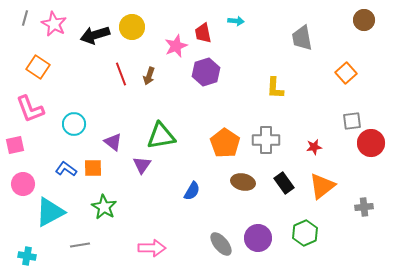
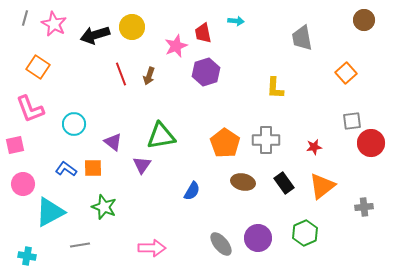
green star at (104, 207): rotated 10 degrees counterclockwise
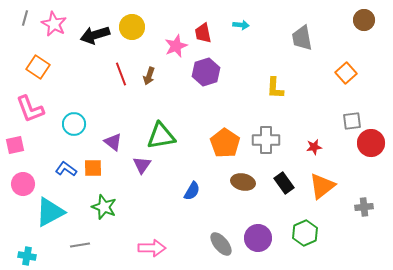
cyan arrow at (236, 21): moved 5 px right, 4 px down
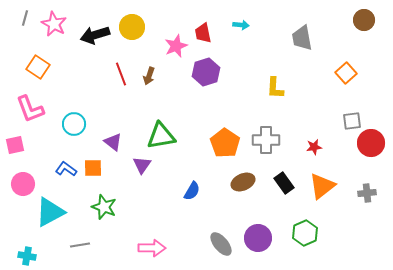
brown ellipse at (243, 182): rotated 35 degrees counterclockwise
gray cross at (364, 207): moved 3 px right, 14 px up
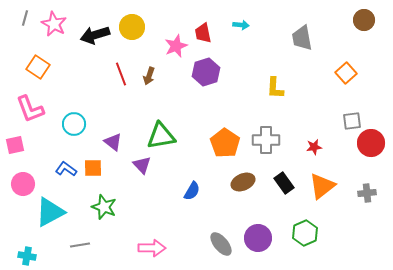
purple triangle at (142, 165): rotated 18 degrees counterclockwise
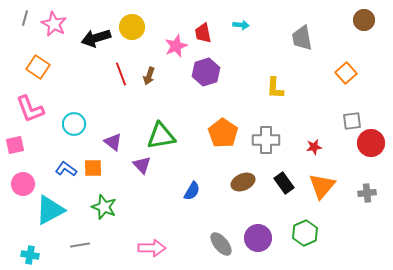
black arrow at (95, 35): moved 1 px right, 3 px down
orange pentagon at (225, 143): moved 2 px left, 10 px up
orange triangle at (322, 186): rotated 12 degrees counterclockwise
cyan triangle at (50, 212): moved 2 px up
cyan cross at (27, 256): moved 3 px right, 1 px up
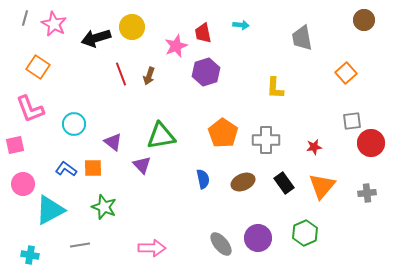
blue semicircle at (192, 191): moved 11 px right, 12 px up; rotated 42 degrees counterclockwise
